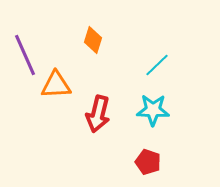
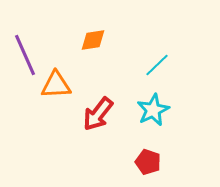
orange diamond: rotated 64 degrees clockwise
cyan star: rotated 28 degrees counterclockwise
red arrow: rotated 24 degrees clockwise
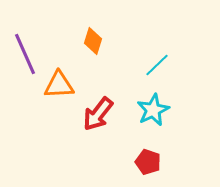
orange diamond: moved 1 px down; rotated 64 degrees counterclockwise
purple line: moved 1 px up
orange triangle: moved 3 px right
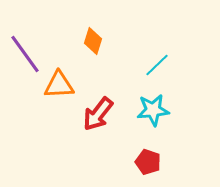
purple line: rotated 12 degrees counterclockwise
cyan star: rotated 20 degrees clockwise
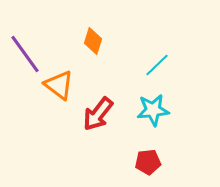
orange triangle: rotated 40 degrees clockwise
red pentagon: rotated 25 degrees counterclockwise
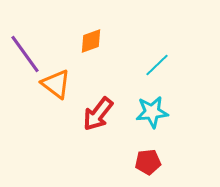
orange diamond: moved 2 px left; rotated 52 degrees clockwise
orange triangle: moved 3 px left, 1 px up
cyan star: moved 1 px left, 2 px down
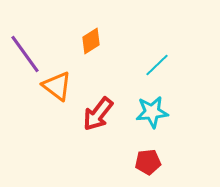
orange diamond: rotated 12 degrees counterclockwise
orange triangle: moved 1 px right, 2 px down
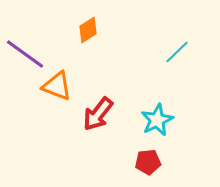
orange diamond: moved 3 px left, 11 px up
purple line: rotated 18 degrees counterclockwise
cyan line: moved 20 px right, 13 px up
orange triangle: rotated 16 degrees counterclockwise
cyan star: moved 5 px right, 8 px down; rotated 20 degrees counterclockwise
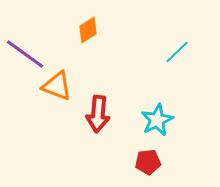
red arrow: rotated 33 degrees counterclockwise
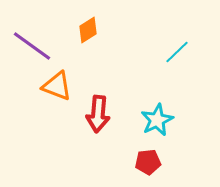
purple line: moved 7 px right, 8 px up
